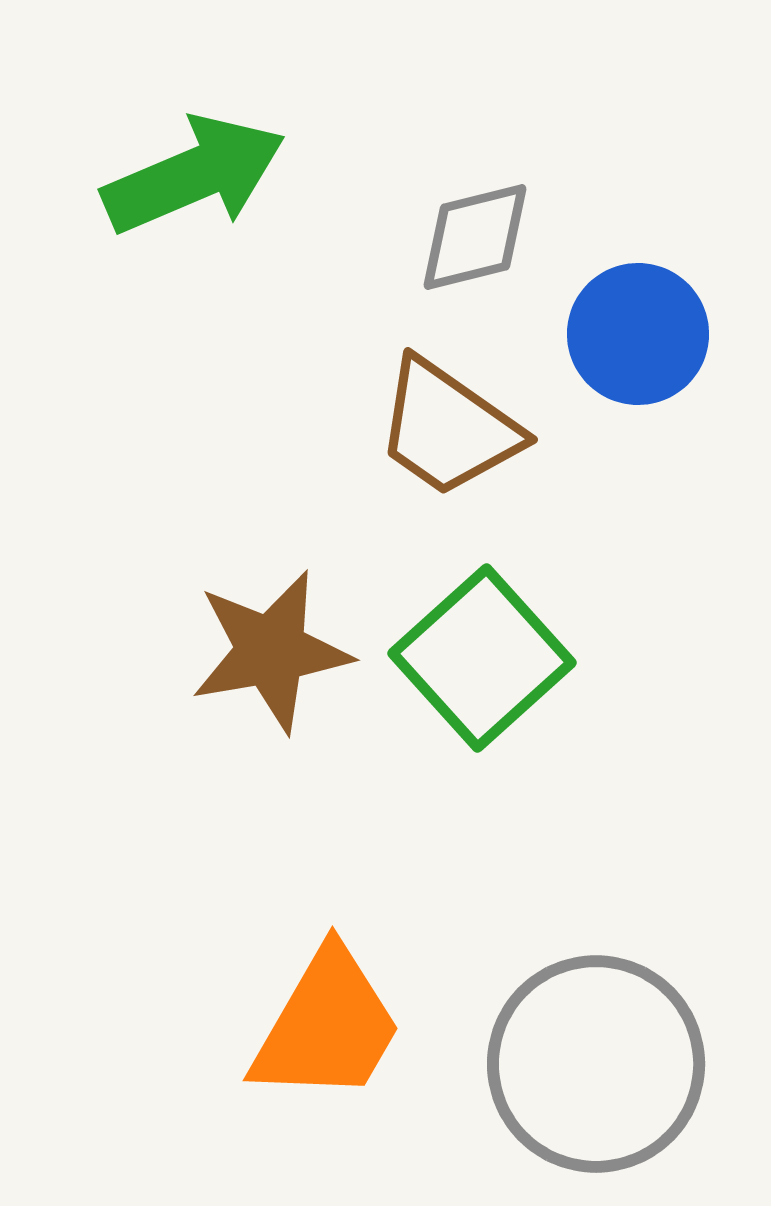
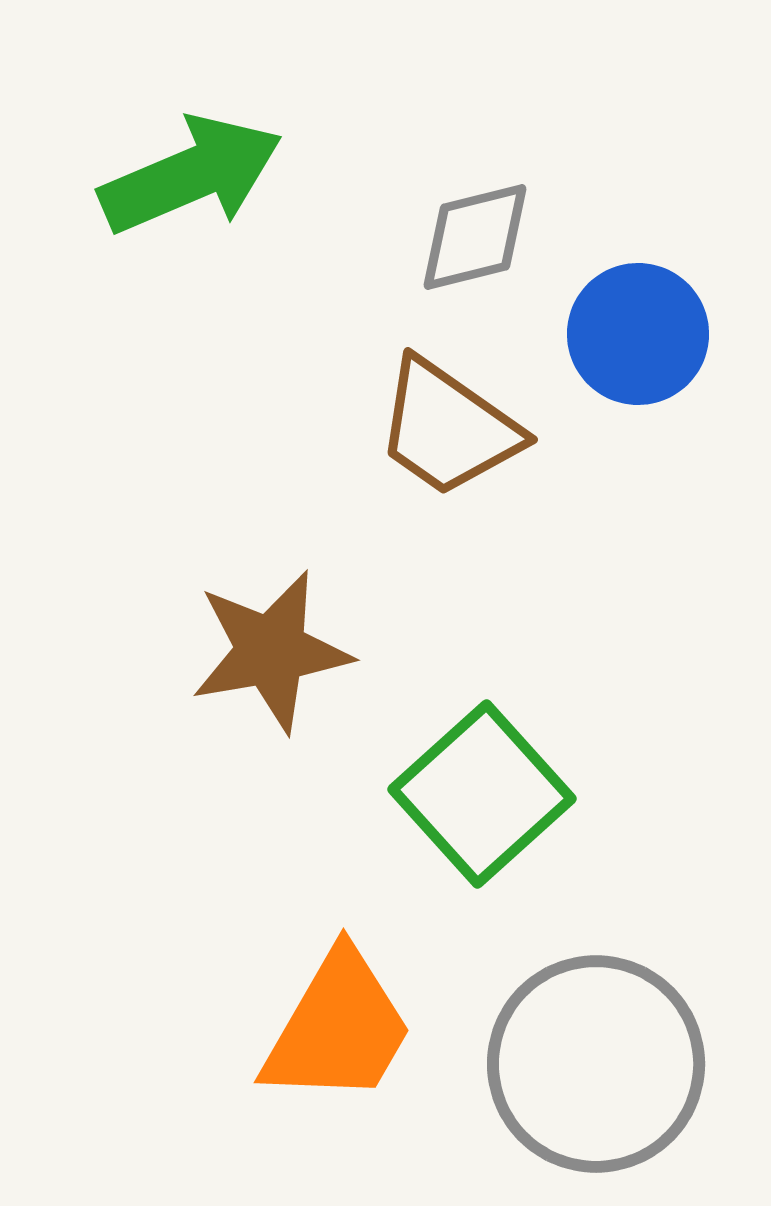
green arrow: moved 3 px left
green square: moved 136 px down
orange trapezoid: moved 11 px right, 2 px down
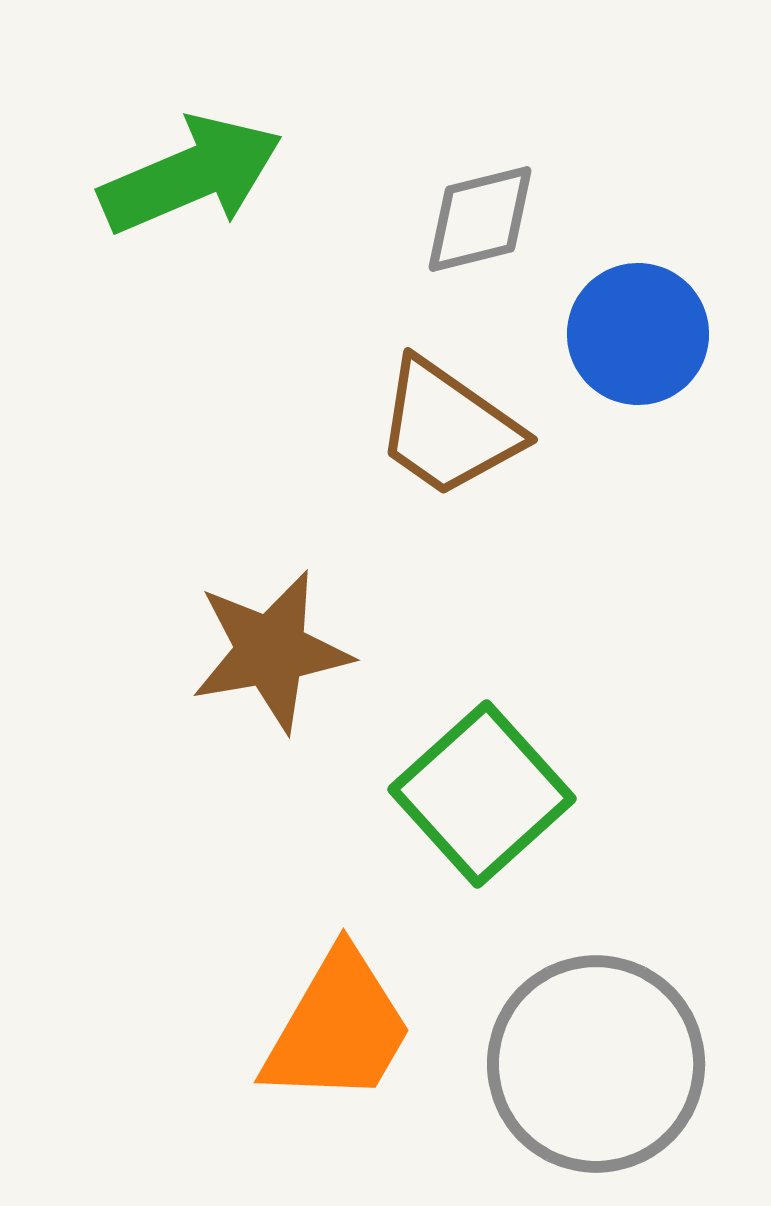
gray diamond: moved 5 px right, 18 px up
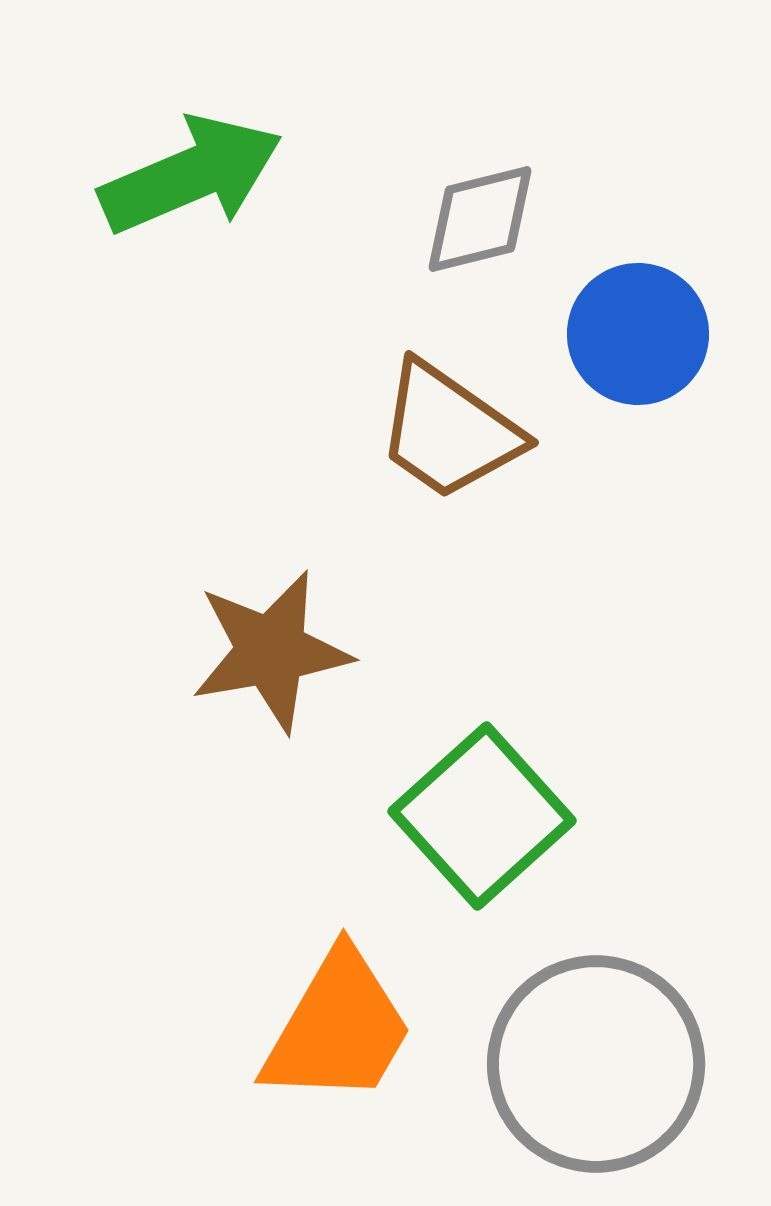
brown trapezoid: moved 1 px right, 3 px down
green square: moved 22 px down
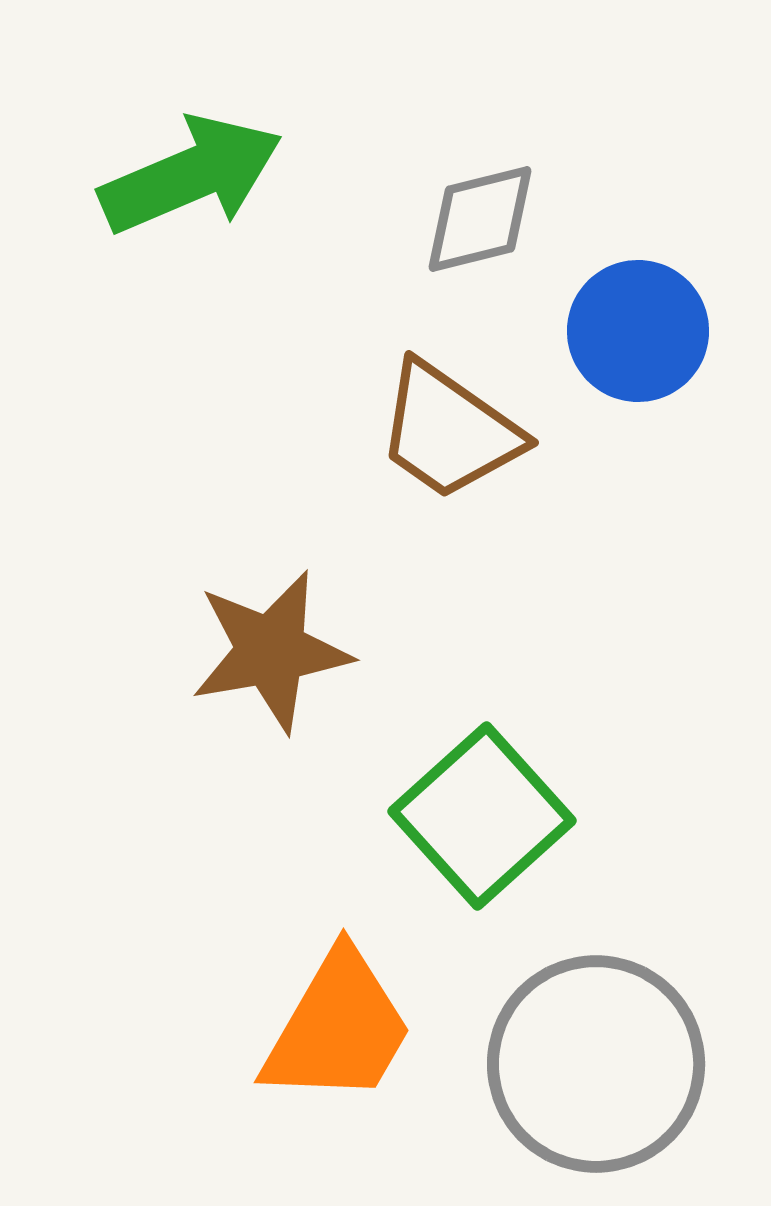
blue circle: moved 3 px up
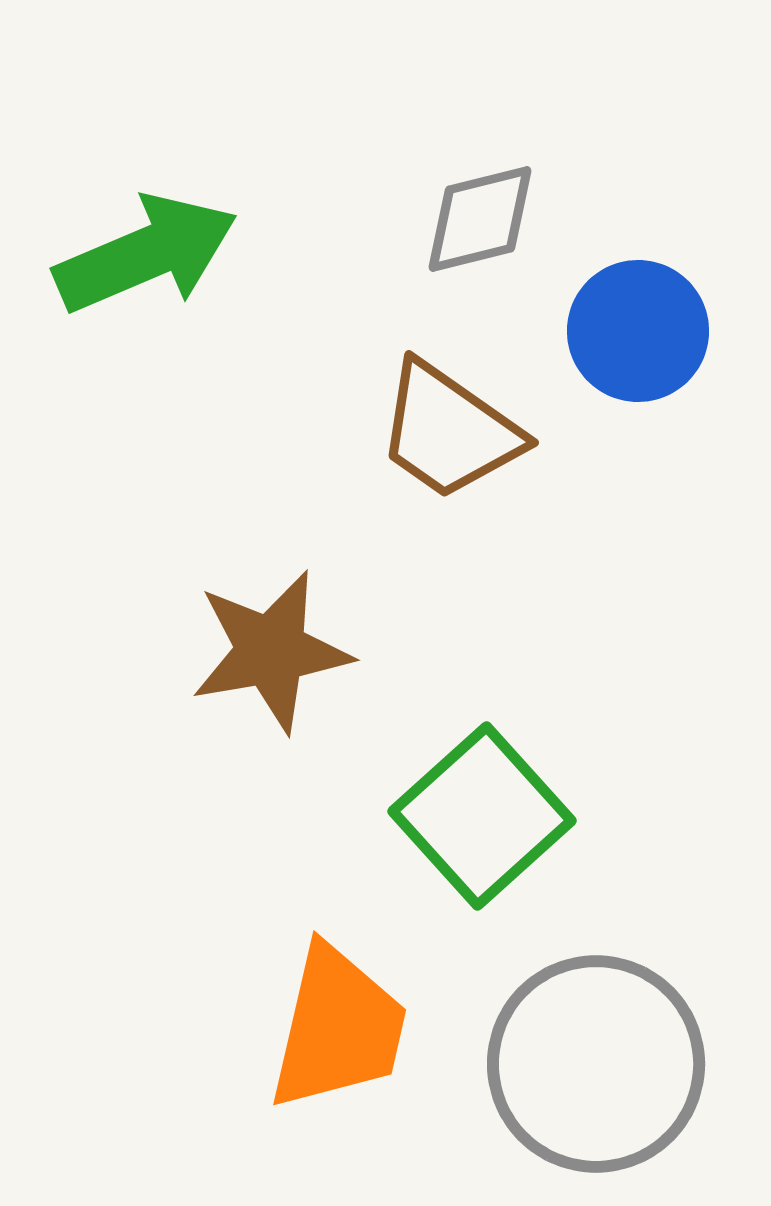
green arrow: moved 45 px left, 79 px down
orange trapezoid: rotated 17 degrees counterclockwise
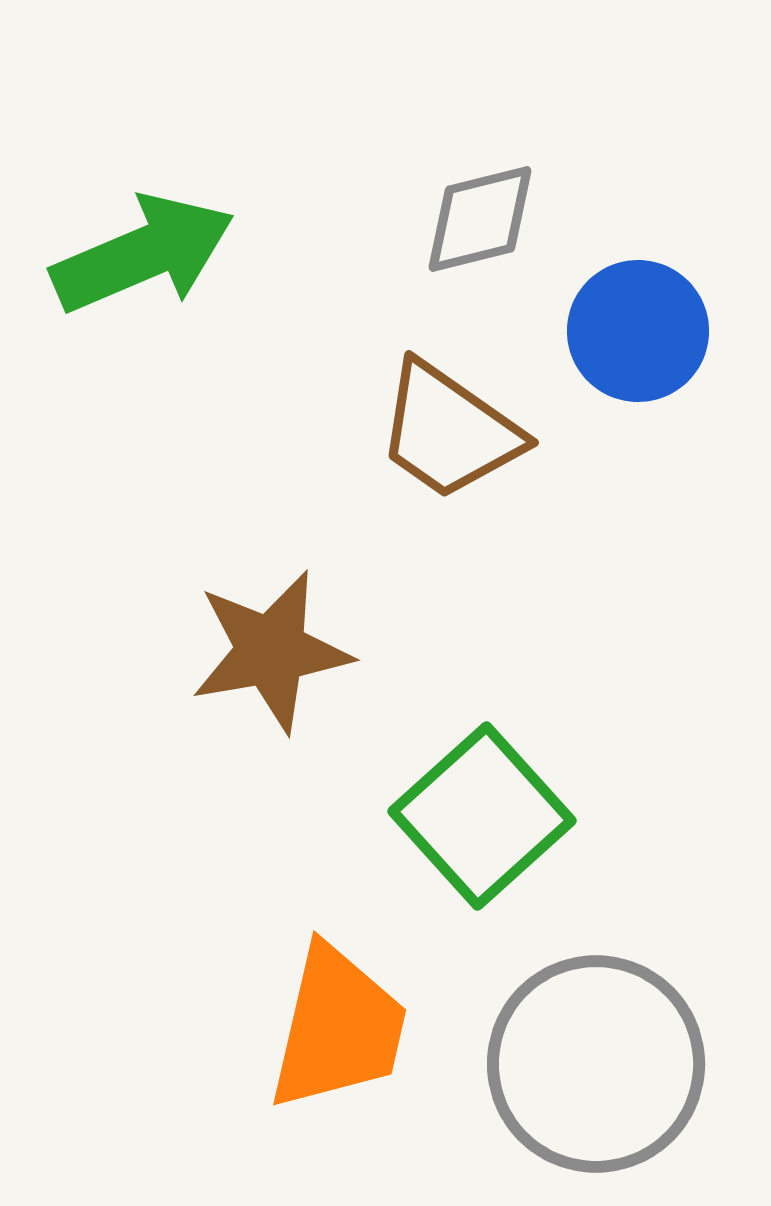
green arrow: moved 3 px left
